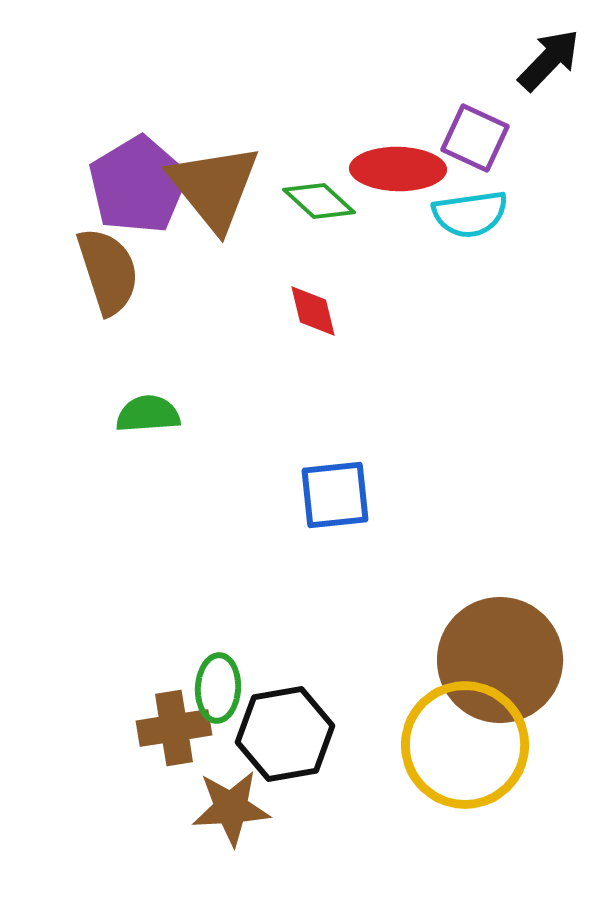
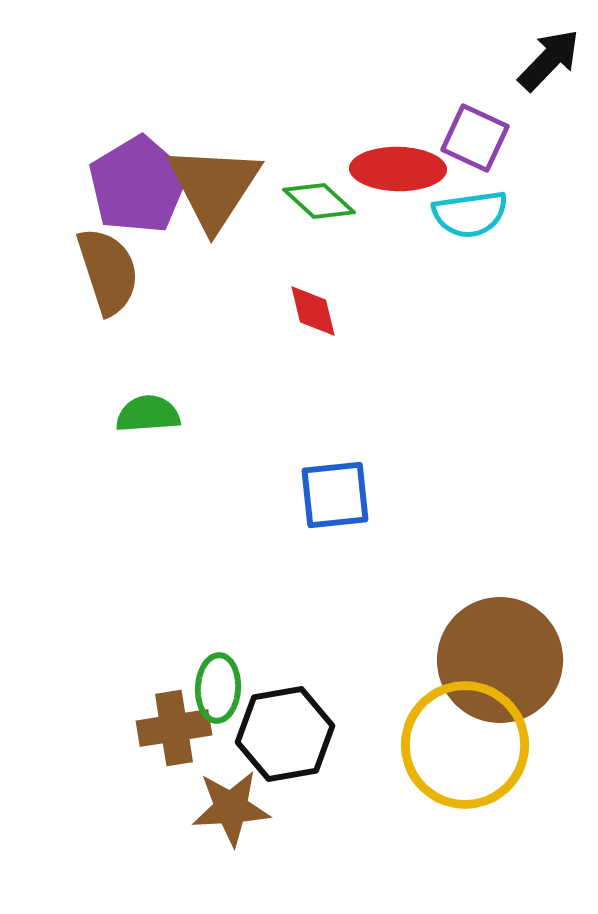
brown triangle: rotated 12 degrees clockwise
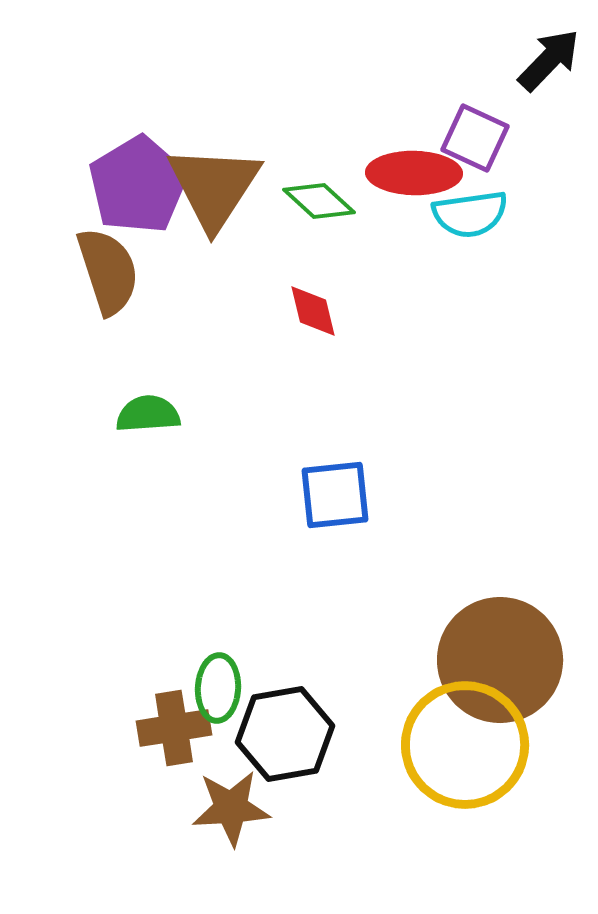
red ellipse: moved 16 px right, 4 px down
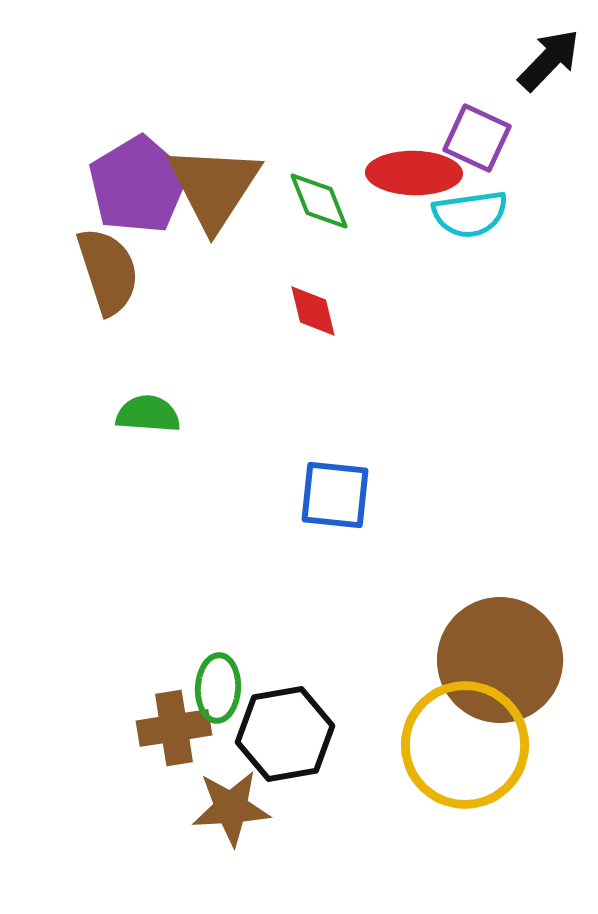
purple square: moved 2 px right
green diamond: rotated 26 degrees clockwise
green semicircle: rotated 8 degrees clockwise
blue square: rotated 12 degrees clockwise
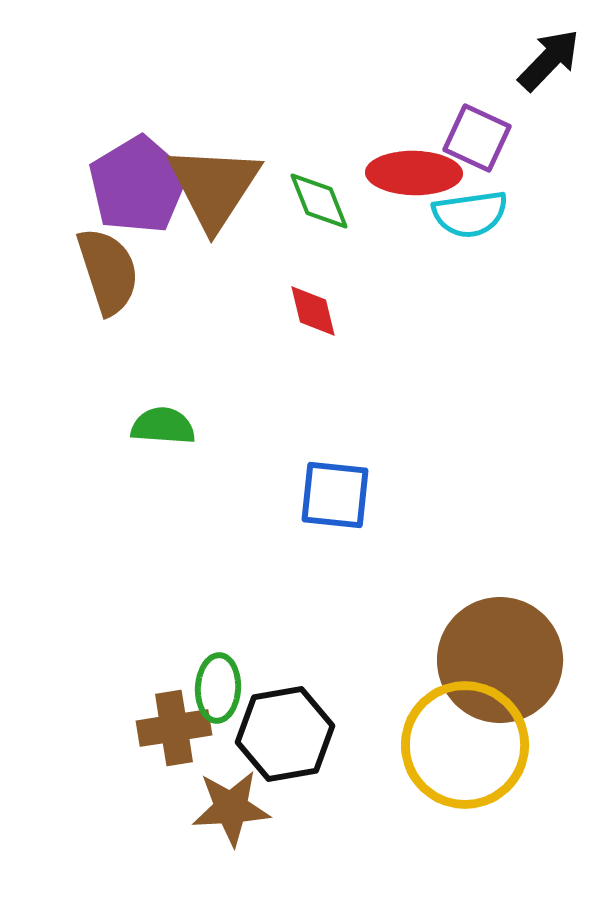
green semicircle: moved 15 px right, 12 px down
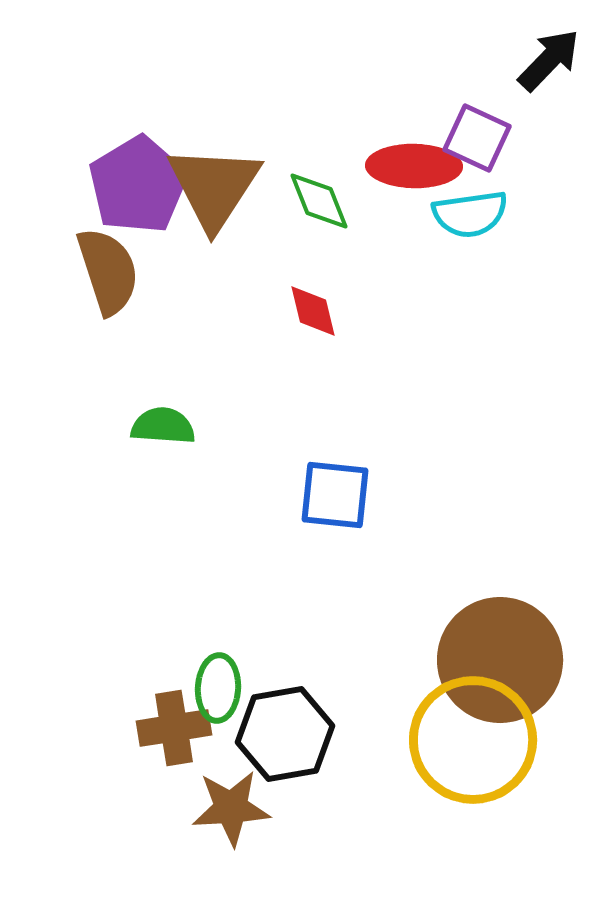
red ellipse: moved 7 px up
yellow circle: moved 8 px right, 5 px up
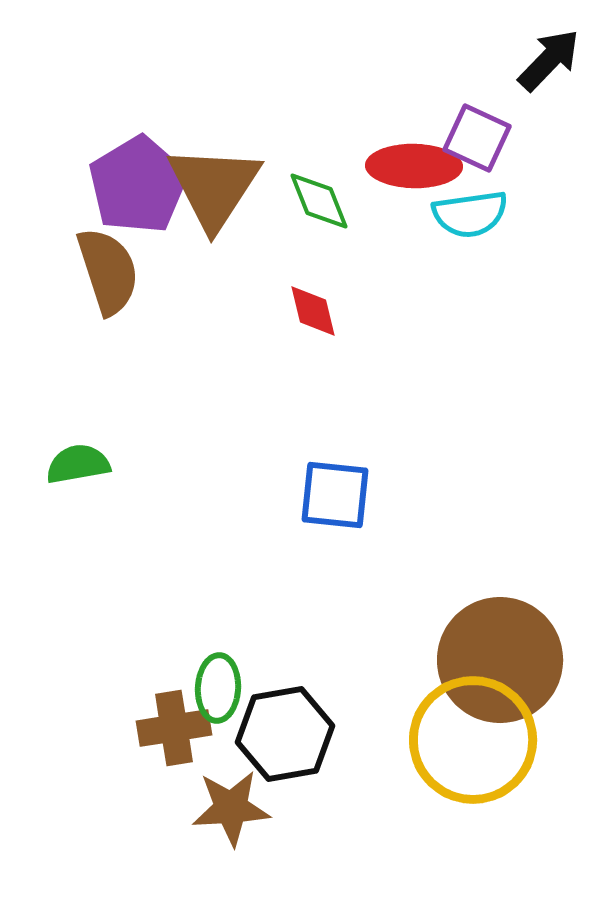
green semicircle: moved 85 px left, 38 px down; rotated 14 degrees counterclockwise
